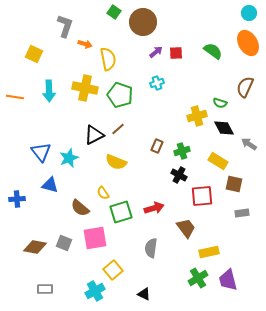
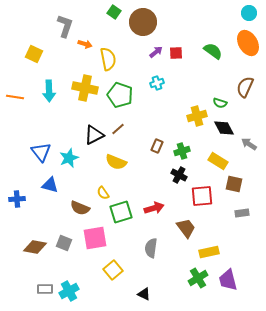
brown semicircle at (80, 208): rotated 18 degrees counterclockwise
cyan cross at (95, 291): moved 26 px left
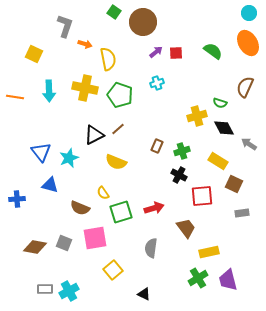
brown square at (234, 184): rotated 12 degrees clockwise
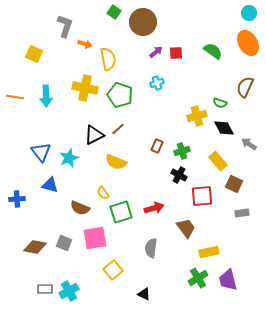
cyan arrow at (49, 91): moved 3 px left, 5 px down
yellow rectangle at (218, 161): rotated 18 degrees clockwise
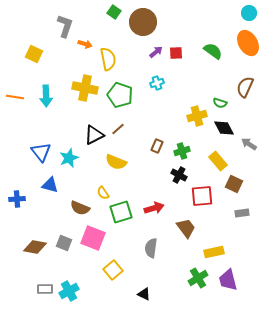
pink square at (95, 238): moved 2 px left; rotated 30 degrees clockwise
yellow rectangle at (209, 252): moved 5 px right
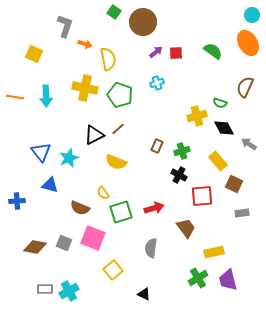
cyan circle at (249, 13): moved 3 px right, 2 px down
blue cross at (17, 199): moved 2 px down
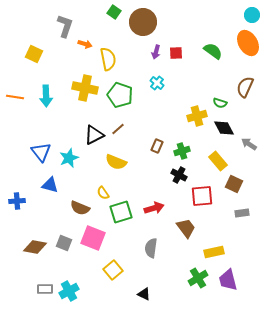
purple arrow at (156, 52): rotated 144 degrees clockwise
cyan cross at (157, 83): rotated 32 degrees counterclockwise
